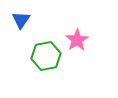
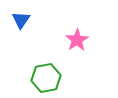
green hexagon: moved 22 px down
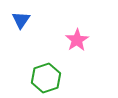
green hexagon: rotated 8 degrees counterclockwise
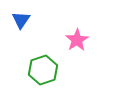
green hexagon: moved 3 px left, 8 px up
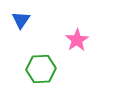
green hexagon: moved 2 px left, 1 px up; rotated 16 degrees clockwise
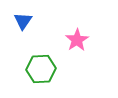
blue triangle: moved 2 px right, 1 px down
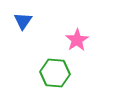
green hexagon: moved 14 px right, 4 px down; rotated 8 degrees clockwise
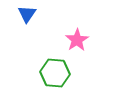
blue triangle: moved 4 px right, 7 px up
